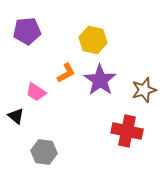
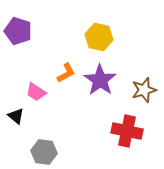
purple pentagon: moved 9 px left; rotated 24 degrees clockwise
yellow hexagon: moved 6 px right, 3 px up
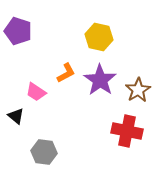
brown star: moved 6 px left; rotated 15 degrees counterclockwise
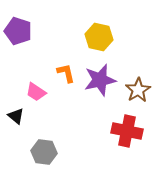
orange L-shape: rotated 75 degrees counterclockwise
purple star: rotated 24 degrees clockwise
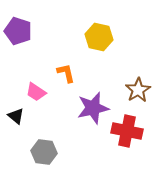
purple star: moved 7 px left, 28 px down
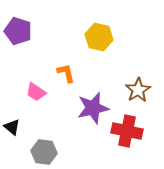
black triangle: moved 4 px left, 11 px down
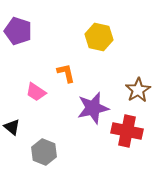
gray hexagon: rotated 15 degrees clockwise
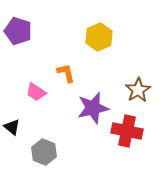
yellow hexagon: rotated 24 degrees clockwise
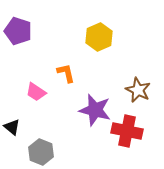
brown star: rotated 15 degrees counterclockwise
purple star: moved 2 px right, 2 px down; rotated 28 degrees clockwise
gray hexagon: moved 3 px left
